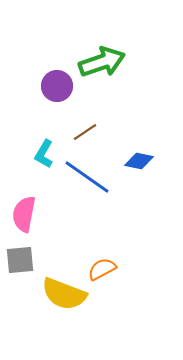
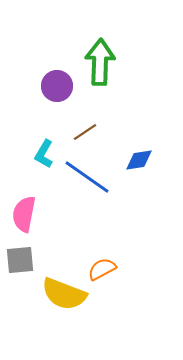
green arrow: moved 2 px left; rotated 69 degrees counterclockwise
blue diamond: moved 1 px up; rotated 20 degrees counterclockwise
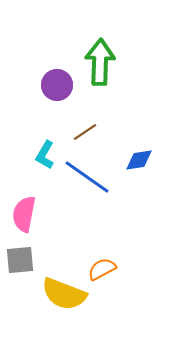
purple circle: moved 1 px up
cyan L-shape: moved 1 px right, 1 px down
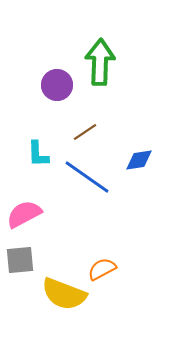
cyan L-shape: moved 7 px left, 1 px up; rotated 32 degrees counterclockwise
pink semicircle: rotated 51 degrees clockwise
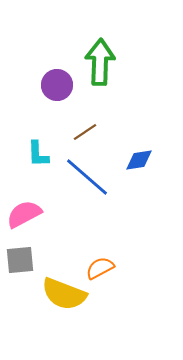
blue line: rotated 6 degrees clockwise
orange semicircle: moved 2 px left, 1 px up
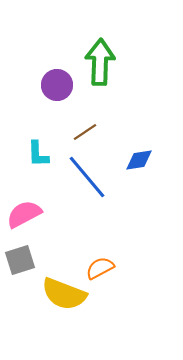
blue line: rotated 9 degrees clockwise
gray square: rotated 12 degrees counterclockwise
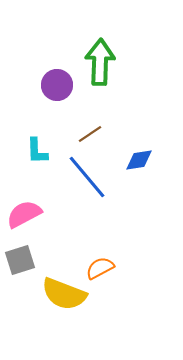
brown line: moved 5 px right, 2 px down
cyan L-shape: moved 1 px left, 3 px up
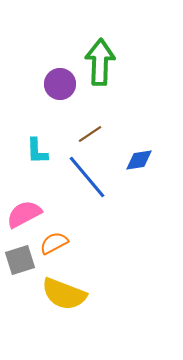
purple circle: moved 3 px right, 1 px up
orange semicircle: moved 46 px left, 25 px up
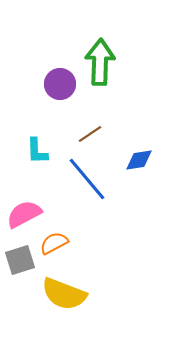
blue line: moved 2 px down
